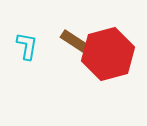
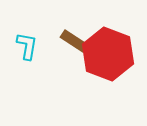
red hexagon: rotated 24 degrees counterclockwise
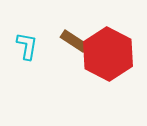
red hexagon: rotated 6 degrees clockwise
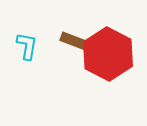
brown rectangle: rotated 12 degrees counterclockwise
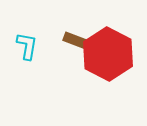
brown rectangle: moved 3 px right
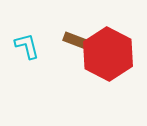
cyan L-shape: rotated 24 degrees counterclockwise
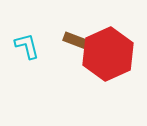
red hexagon: rotated 9 degrees clockwise
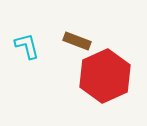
red hexagon: moved 3 px left, 22 px down
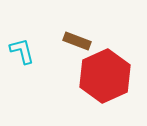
cyan L-shape: moved 5 px left, 5 px down
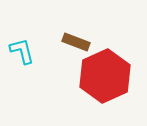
brown rectangle: moved 1 px left, 1 px down
